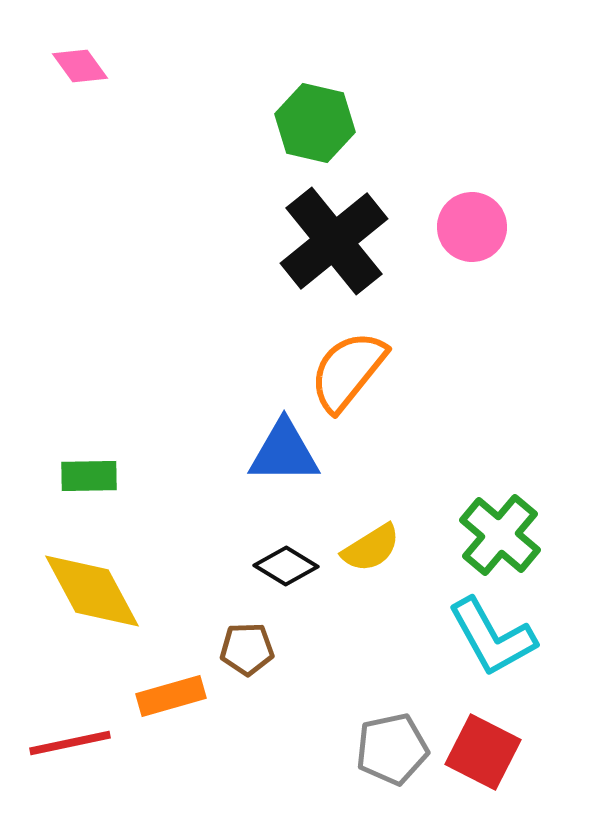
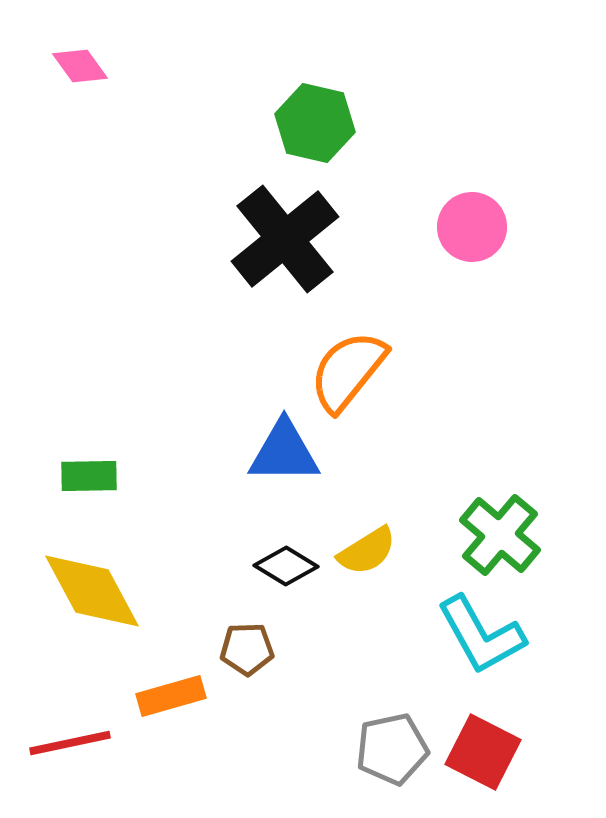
black cross: moved 49 px left, 2 px up
yellow semicircle: moved 4 px left, 3 px down
cyan L-shape: moved 11 px left, 2 px up
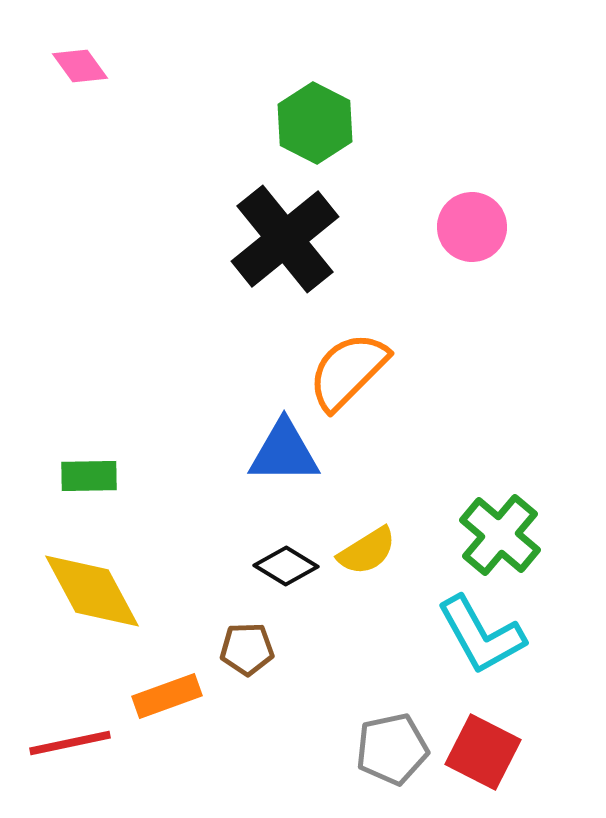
green hexagon: rotated 14 degrees clockwise
orange semicircle: rotated 6 degrees clockwise
orange rectangle: moved 4 px left; rotated 4 degrees counterclockwise
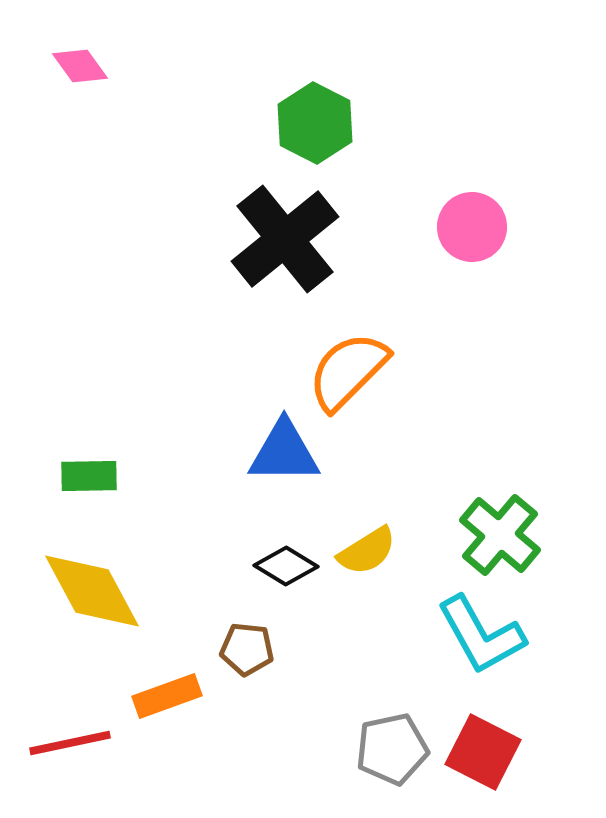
brown pentagon: rotated 8 degrees clockwise
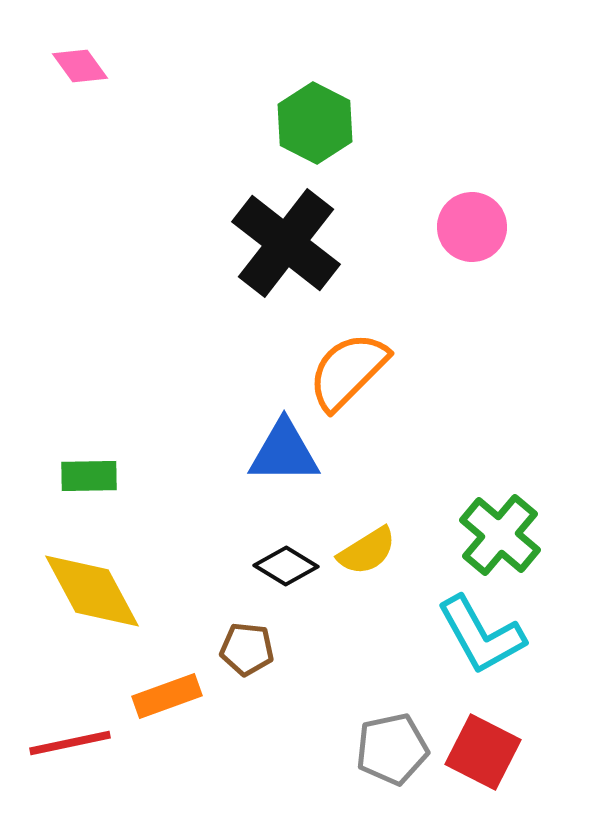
black cross: moved 1 px right, 4 px down; rotated 13 degrees counterclockwise
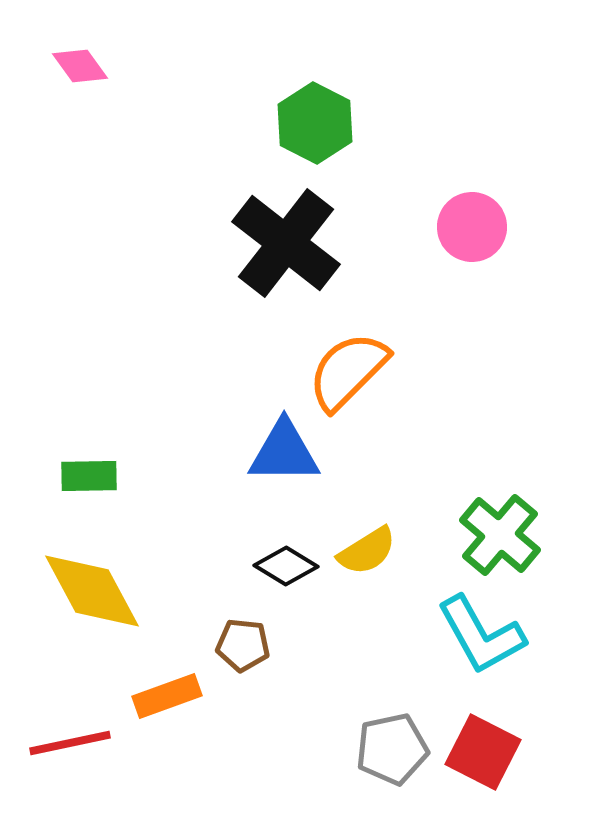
brown pentagon: moved 4 px left, 4 px up
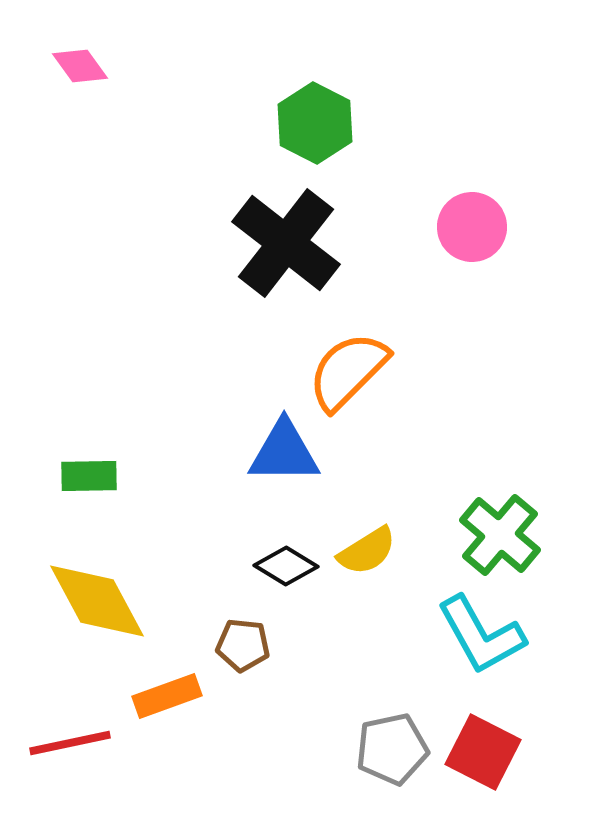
yellow diamond: moved 5 px right, 10 px down
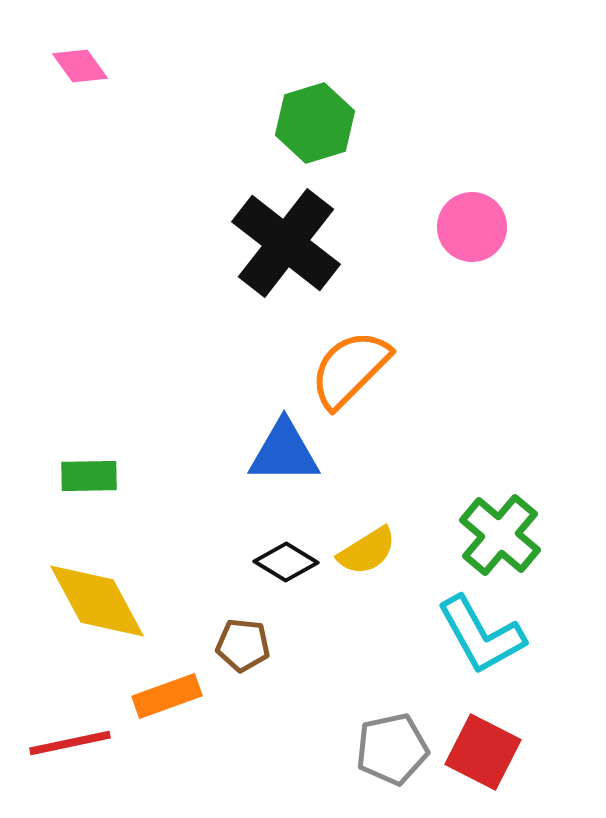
green hexagon: rotated 16 degrees clockwise
orange semicircle: moved 2 px right, 2 px up
black diamond: moved 4 px up
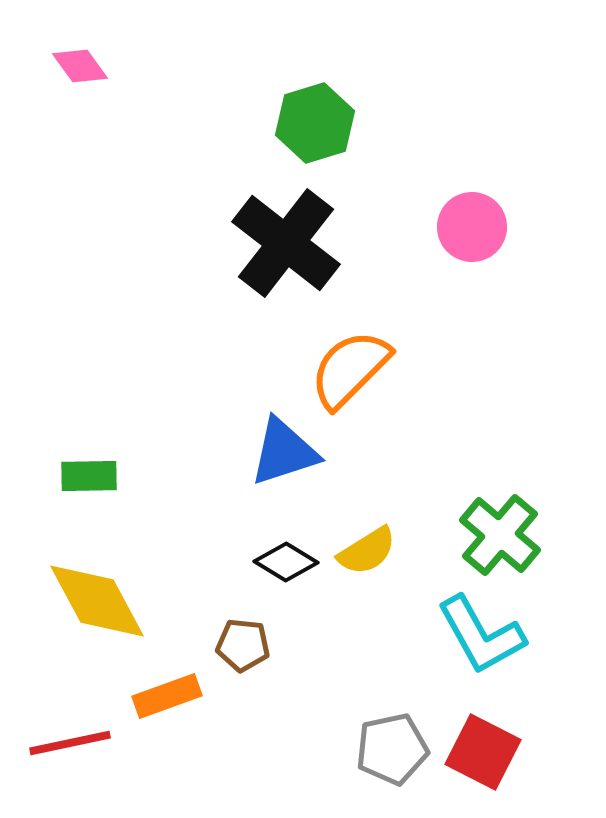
blue triangle: rotated 18 degrees counterclockwise
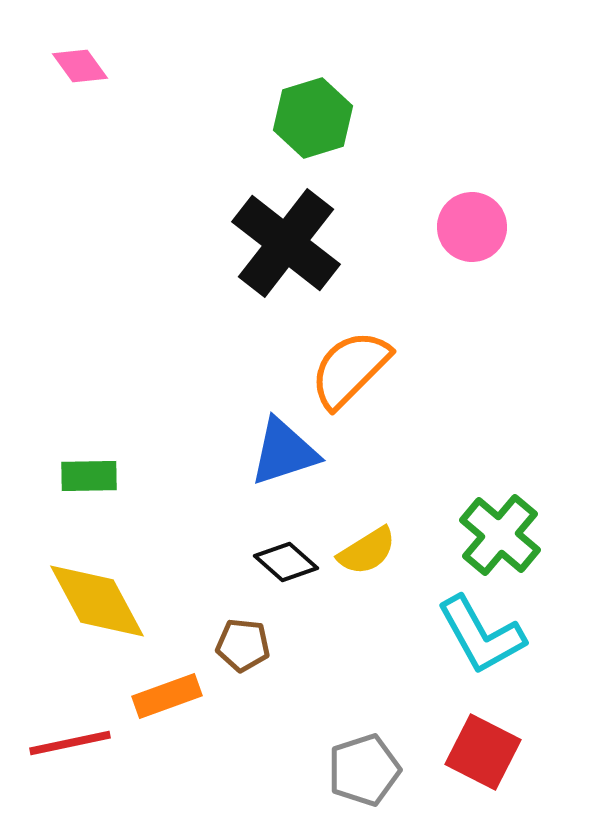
green hexagon: moved 2 px left, 5 px up
black diamond: rotated 10 degrees clockwise
gray pentagon: moved 28 px left, 21 px down; rotated 6 degrees counterclockwise
